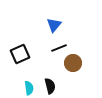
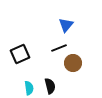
blue triangle: moved 12 px right
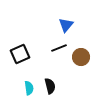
brown circle: moved 8 px right, 6 px up
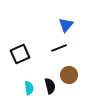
brown circle: moved 12 px left, 18 px down
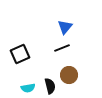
blue triangle: moved 1 px left, 2 px down
black line: moved 3 px right
cyan semicircle: moved 1 px left; rotated 88 degrees clockwise
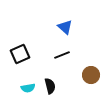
blue triangle: rotated 28 degrees counterclockwise
black line: moved 7 px down
brown circle: moved 22 px right
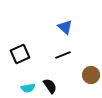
black line: moved 1 px right
black semicircle: rotated 21 degrees counterclockwise
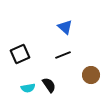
black semicircle: moved 1 px left, 1 px up
